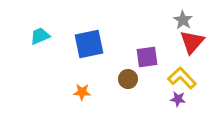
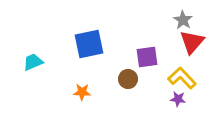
cyan trapezoid: moved 7 px left, 26 px down
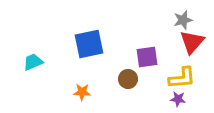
gray star: rotated 24 degrees clockwise
yellow L-shape: rotated 128 degrees clockwise
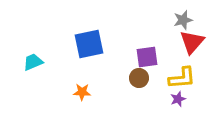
brown circle: moved 11 px right, 1 px up
purple star: rotated 28 degrees counterclockwise
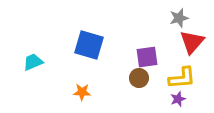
gray star: moved 4 px left, 2 px up
blue square: moved 1 px down; rotated 28 degrees clockwise
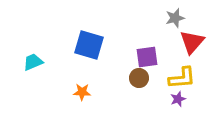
gray star: moved 4 px left
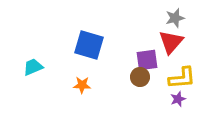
red triangle: moved 21 px left
purple square: moved 3 px down
cyan trapezoid: moved 5 px down
brown circle: moved 1 px right, 1 px up
orange star: moved 7 px up
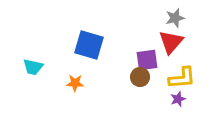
cyan trapezoid: rotated 145 degrees counterclockwise
orange star: moved 7 px left, 2 px up
